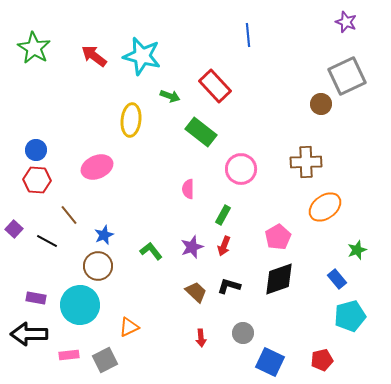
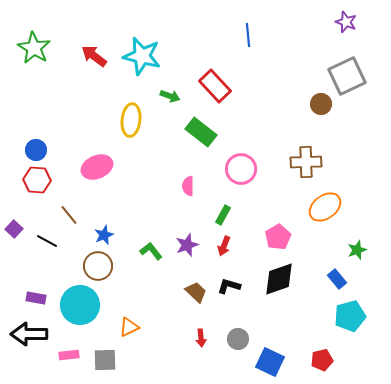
pink semicircle at (188, 189): moved 3 px up
purple star at (192, 247): moved 5 px left, 2 px up
gray circle at (243, 333): moved 5 px left, 6 px down
gray square at (105, 360): rotated 25 degrees clockwise
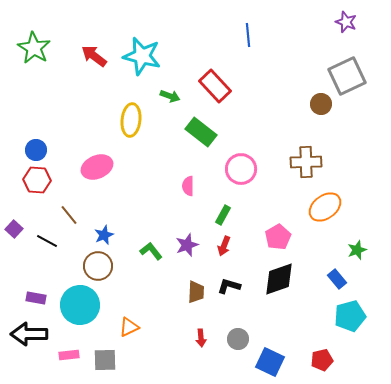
brown trapezoid at (196, 292): rotated 50 degrees clockwise
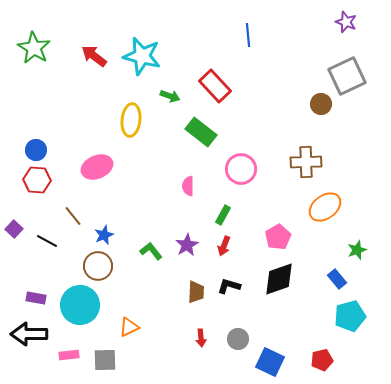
brown line at (69, 215): moved 4 px right, 1 px down
purple star at (187, 245): rotated 10 degrees counterclockwise
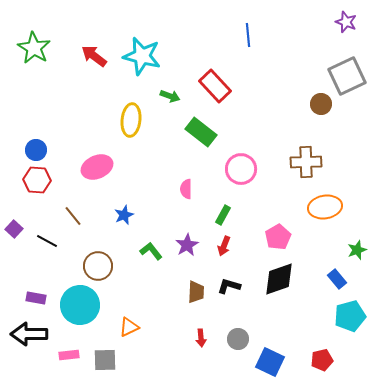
pink semicircle at (188, 186): moved 2 px left, 3 px down
orange ellipse at (325, 207): rotated 28 degrees clockwise
blue star at (104, 235): moved 20 px right, 20 px up
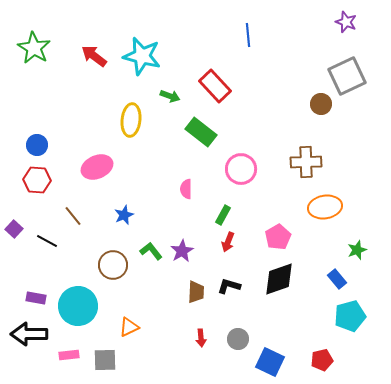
blue circle at (36, 150): moved 1 px right, 5 px up
purple star at (187, 245): moved 5 px left, 6 px down
red arrow at (224, 246): moved 4 px right, 4 px up
brown circle at (98, 266): moved 15 px right, 1 px up
cyan circle at (80, 305): moved 2 px left, 1 px down
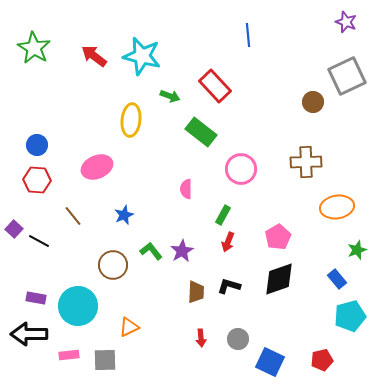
brown circle at (321, 104): moved 8 px left, 2 px up
orange ellipse at (325, 207): moved 12 px right
black line at (47, 241): moved 8 px left
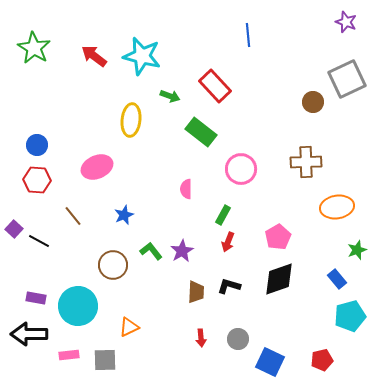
gray square at (347, 76): moved 3 px down
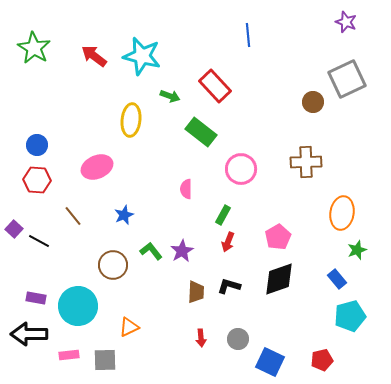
orange ellipse at (337, 207): moved 5 px right, 6 px down; rotated 72 degrees counterclockwise
